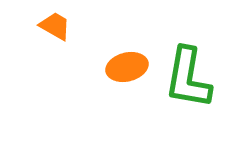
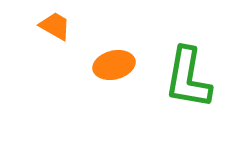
orange ellipse: moved 13 px left, 2 px up
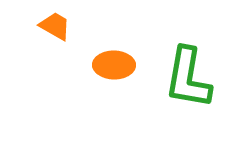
orange ellipse: rotated 15 degrees clockwise
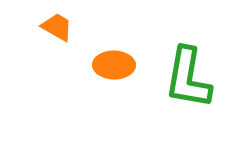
orange trapezoid: moved 2 px right, 1 px down
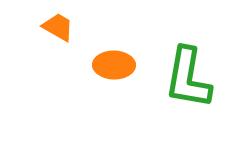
orange trapezoid: moved 1 px right
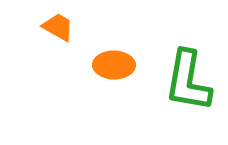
green L-shape: moved 3 px down
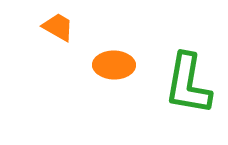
green L-shape: moved 3 px down
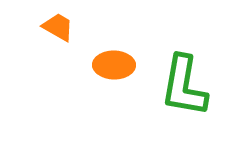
green L-shape: moved 4 px left, 2 px down
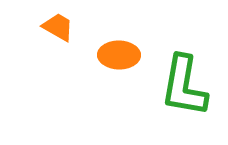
orange ellipse: moved 5 px right, 10 px up
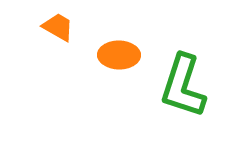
green L-shape: moved 1 px left; rotated 8 degrees clockwise
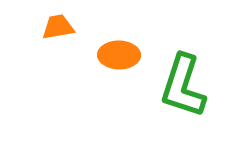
orange trapezoid: rotated 40 degrees counterclockwise
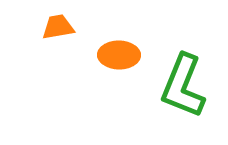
green L-shape: rotated 4 degrees clockwise
